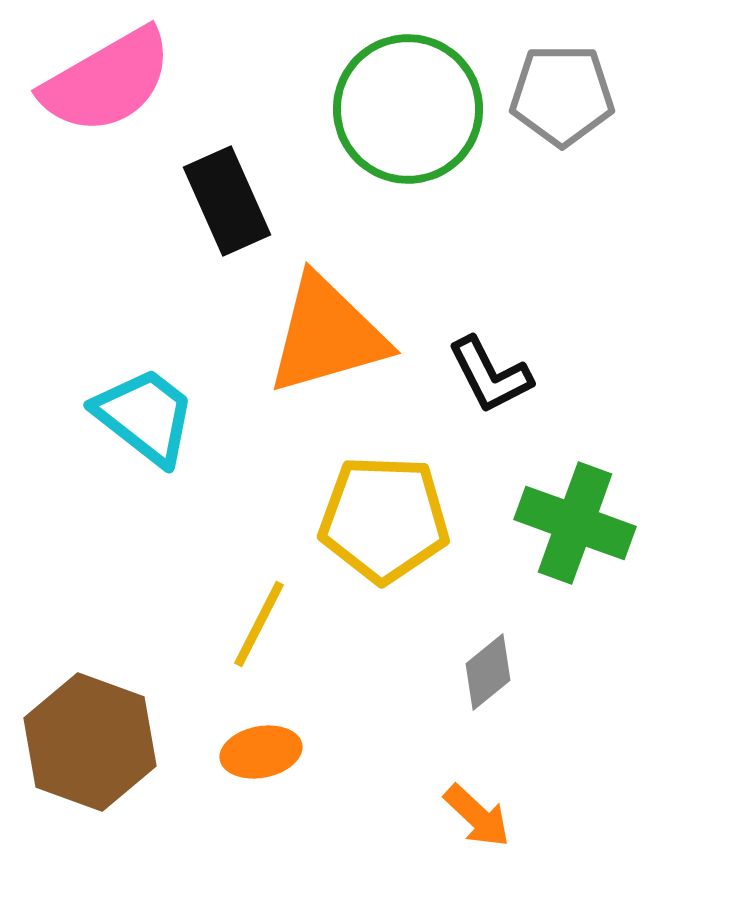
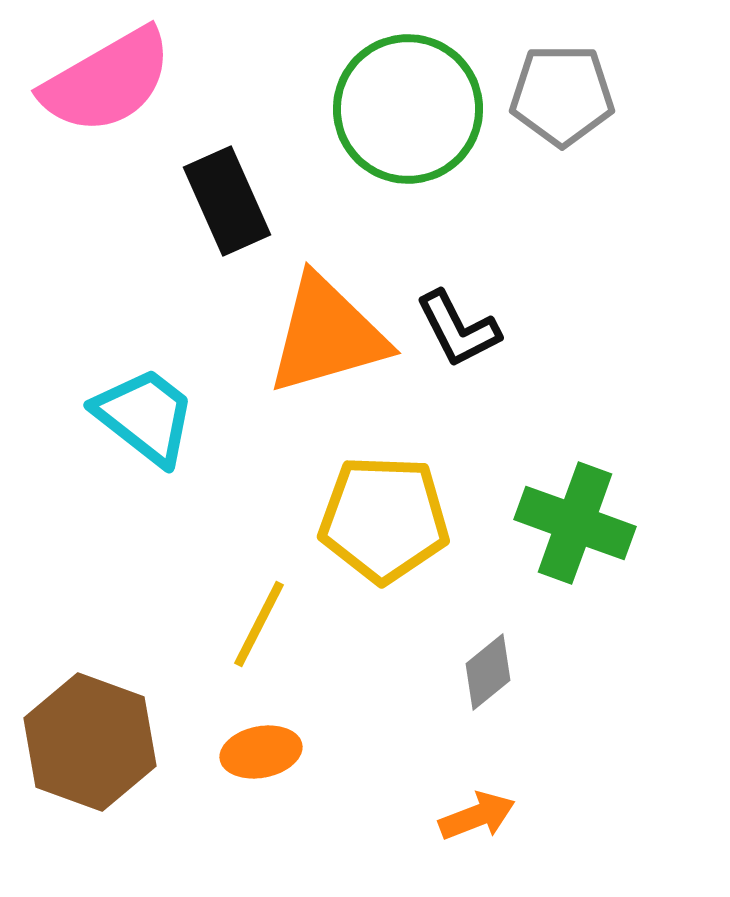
black L-shape: moved 32 px left, 46 px up
orange arrow: rotated 64 degrees counterclockwise
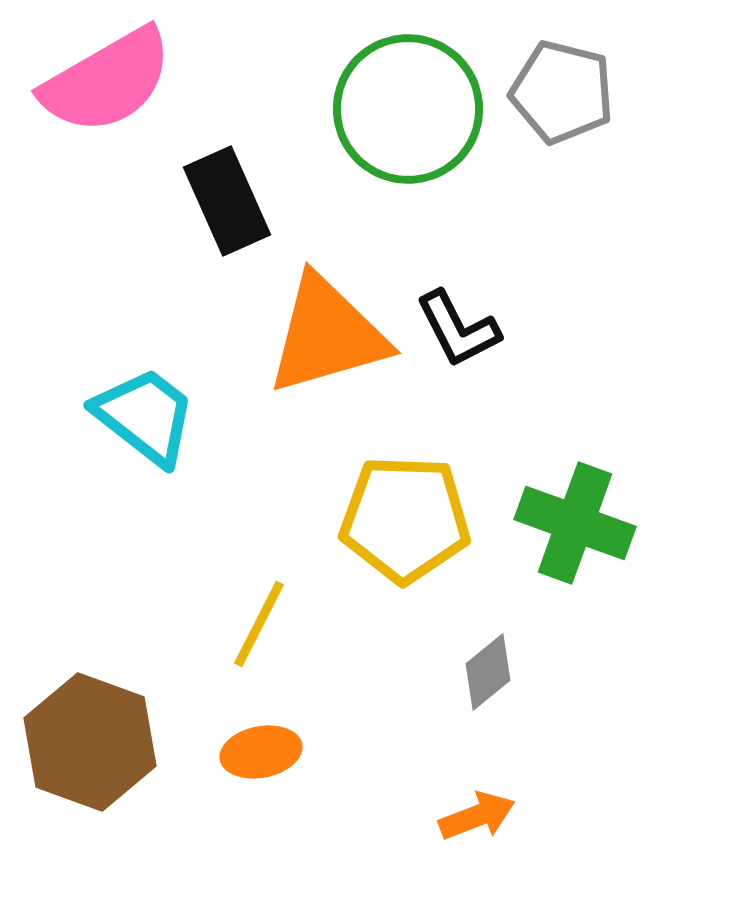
gray pentagon: moved 3 px up; rotated 14 degrees clockwise
yellow pentagon: moved 21 px right
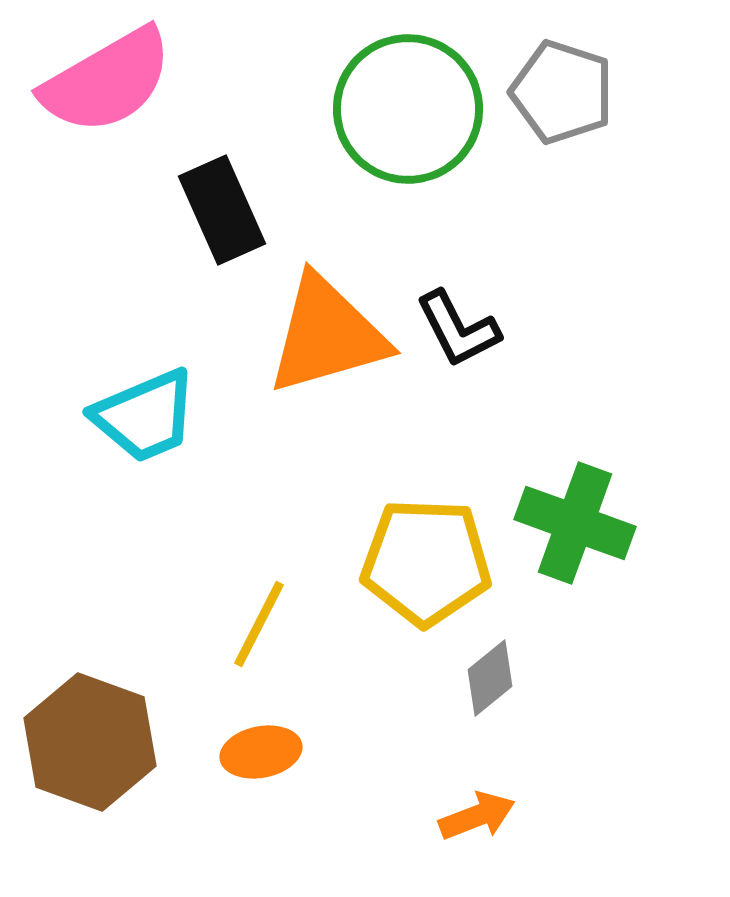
gray pentagon: rotated 4 degrees clockwise
black rectangle: moved 5 px left, 9 px down
cyan trapezoid: rotated 119 degrees clockwise
yellow pentagon: moved 21 px right, 43 px down
gray diamond: moved 2 px right, 6 px down
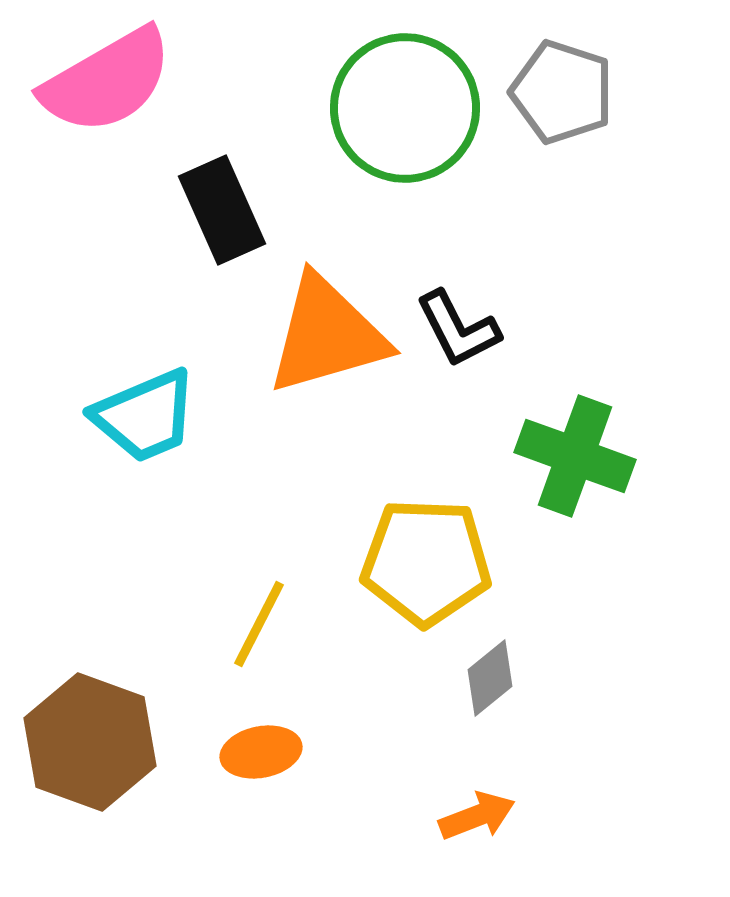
green circle: moved 3 px left, 1 px up
green cross: moved 67 px up
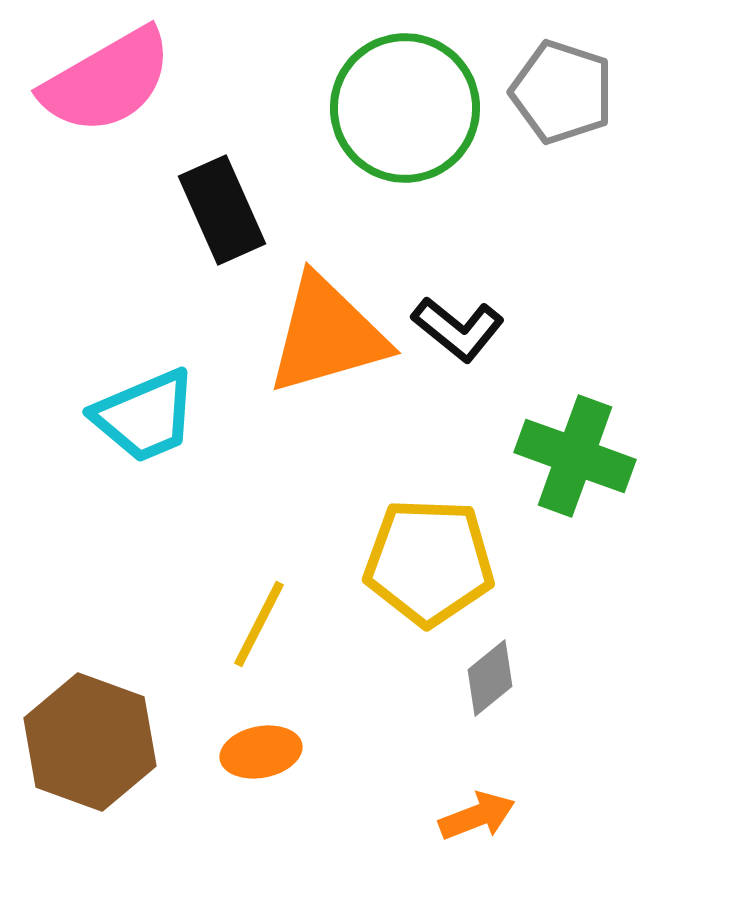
black L-shape: rotated 24 degrees counterclockwise
yellow pentagon: moved 3 px right
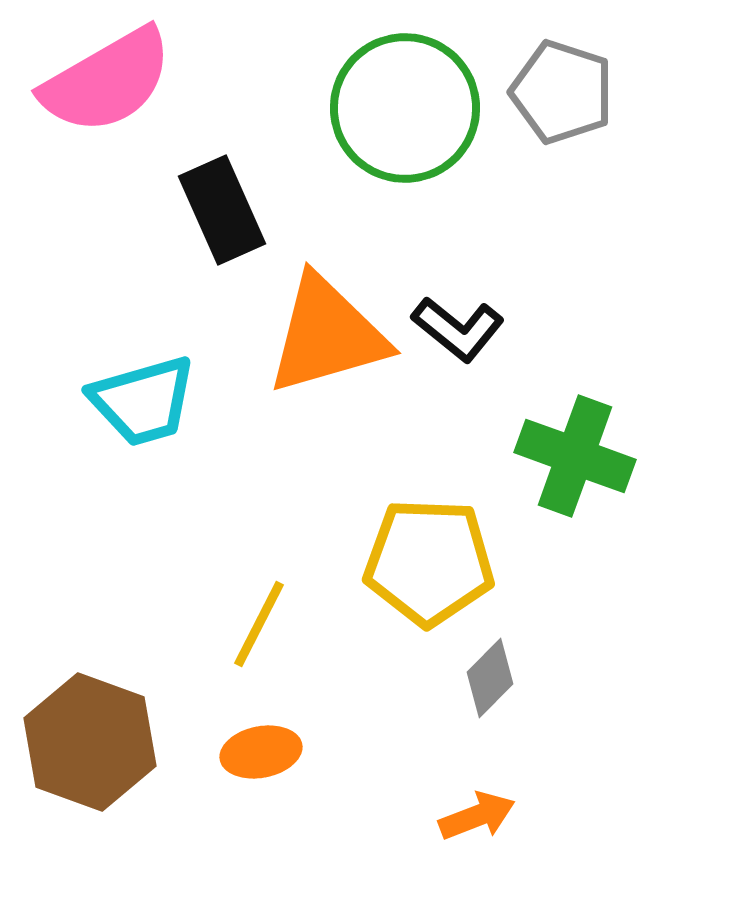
cyan trapezoid: moved 2 px left, 15 px up; rotated 7 degrees clockwise
gray diamond: rotated 6 degrees counterclockwise
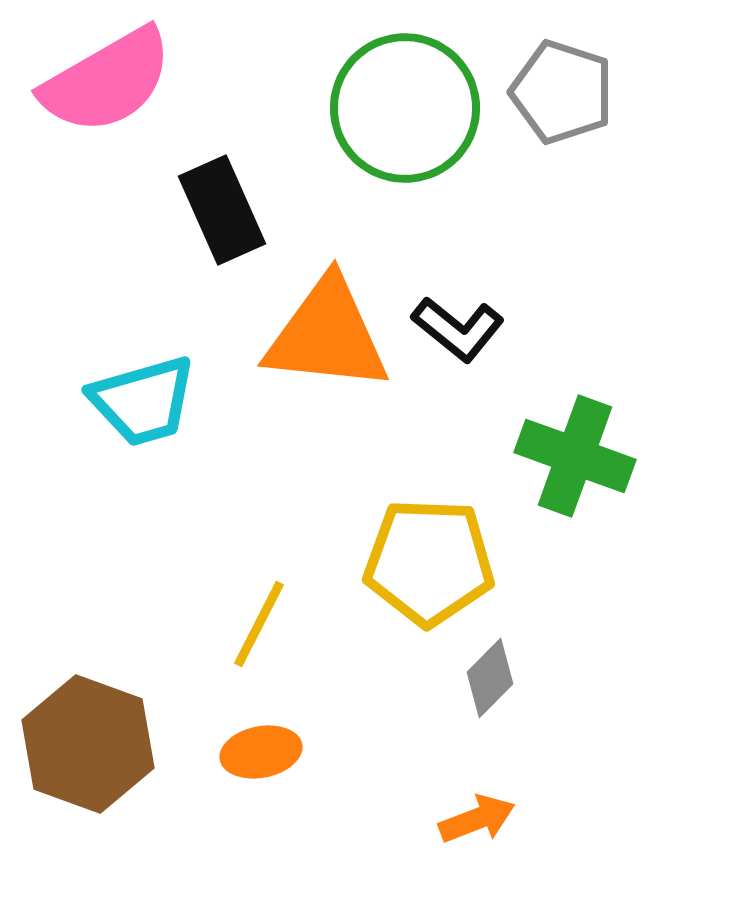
orange triangle: rotated 22 degrees clockwise
brown hexagon: moved 2 px left, 2 px down
orange arrow: moved 3 px down
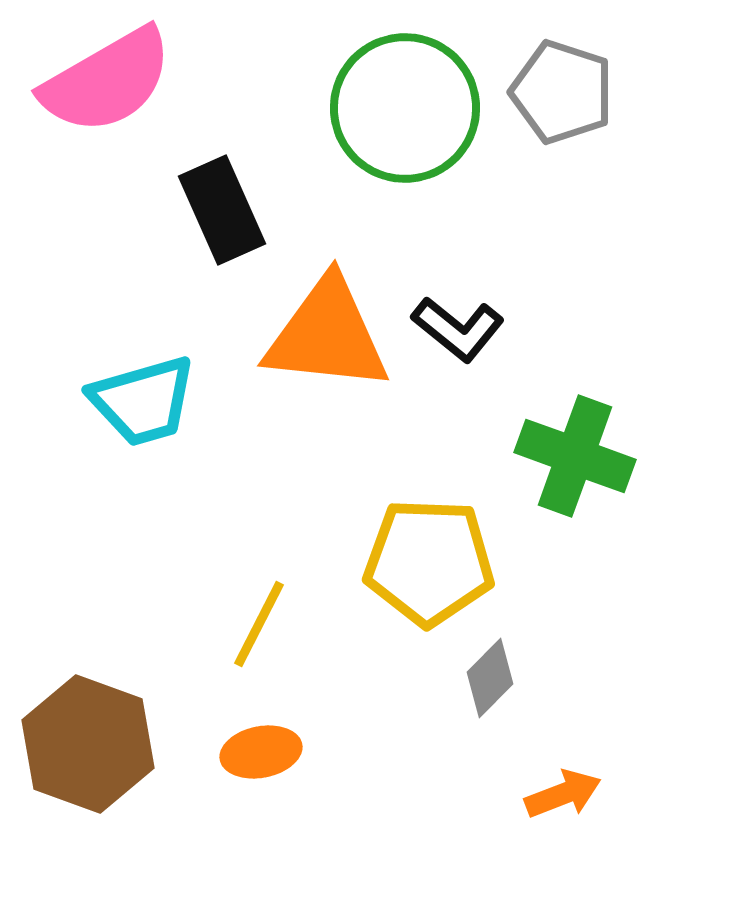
orange arrow: moved 86 px right, 25 px up
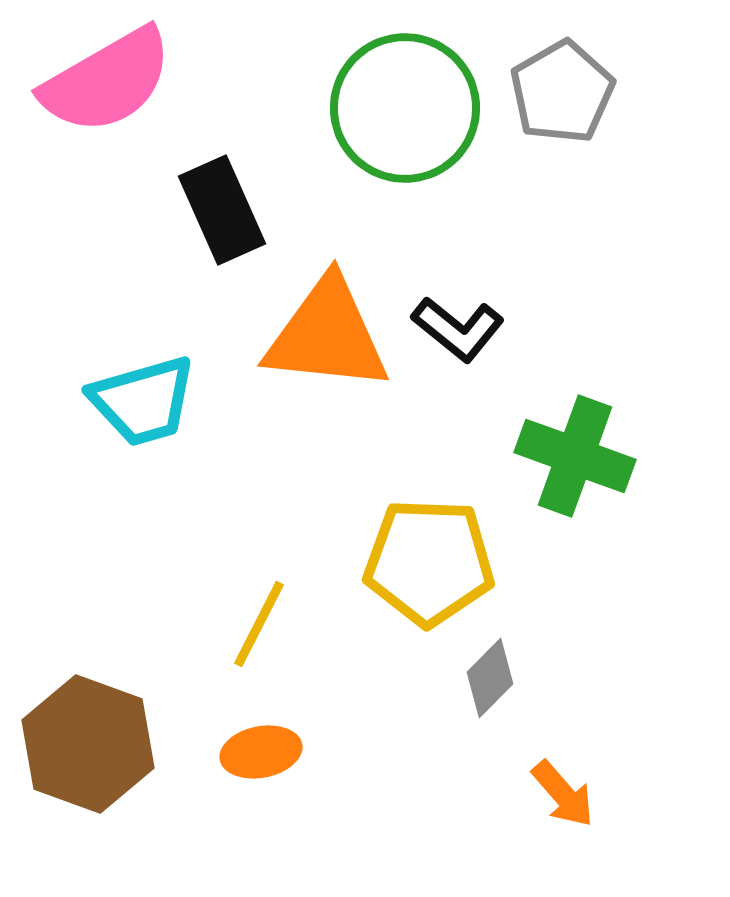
gray pentagon: rotated 24 degrees clockwise
orange arrow: rotated 70 degrees clockwise
